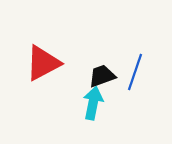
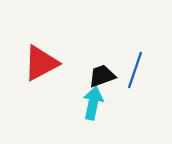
red triangle: moved 2 px left
blue line: moved 2 px up
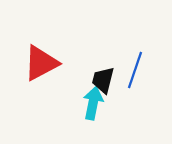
black trapezoid: moved 1 px right, 4 px down; rotated 56 degrees counterclockwise
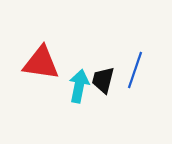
red triangle: rotated 36 degrees clockwise
cyan arrow: moved 14 px left, 17 px up
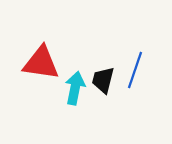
cyan arrow: moved 4 px left, 2 px down
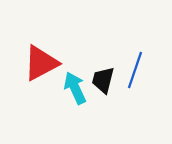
red triangle: rotated 36 degrees counterclockwise
cyan arrow: rotated 36 degrees counterclockwise
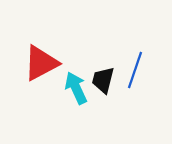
cyan arrow: moved 1 px right
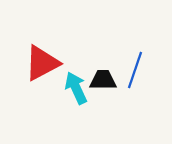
red triangle: moved 1 px right
black trapezoid: rotated 76 degrees clockwise
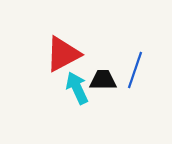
red triangle: moved 21 px right, 9 px up
cyan arrow: moved 1 px right
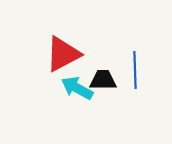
blue line: rotated 21 degrees counterclockwise
cyan arrow: rotated 36 degrees counterclockwise
